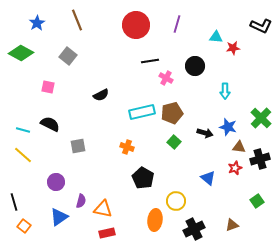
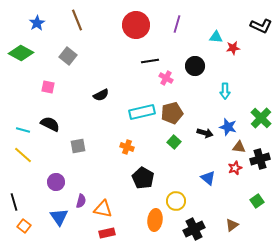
blue triangle at (59, 217): rotated 30 degrees counterclockwise
brown triangle at (232, 225): rotated 16 degrees counterclockwise
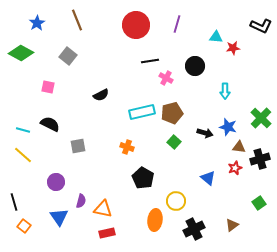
green square at (257, 201): moved 2 px right, 2 px down
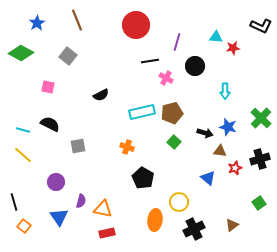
purple line at (177, 24): moved 18 px down
brown triangle at (239, 147): moved 19 px left, 4 px down
yellow circle at (176, 201): moved 3 px right, 1 px down
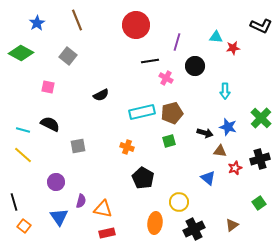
green square at (174, 142): moved 5 px left, 1 px up; rotated 32 degrees clockwise
orange ellipse at (155, 220): moved 3 px down
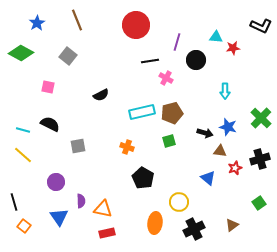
black circle at (195, 66): moved 1 px right, 6 px up
purple semicircle at (81, 201): rotated 16 degrees counterclockwise
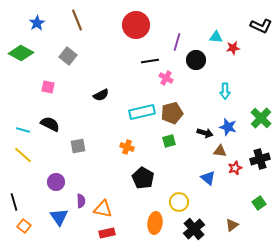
black cross at (194, 229): rotated 15 degrees counterclockwise
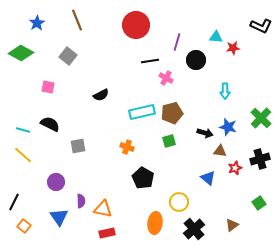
black line at (14, 202): rotated 42 degrees clockwise
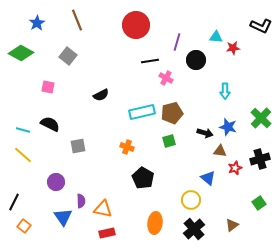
yellow circle at (179, 202): moved 12 px right, 2 px up
blue triangle at (59, 217): moved 4 px right
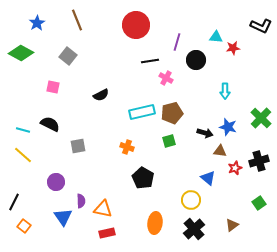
pink square at (48, 87): moved 5 px right
black cross at (260, 159): moved 1 px left, 2 px down
